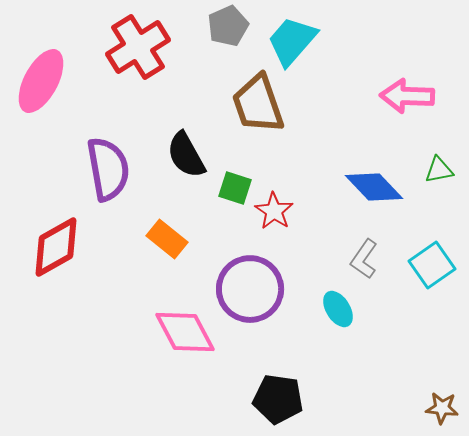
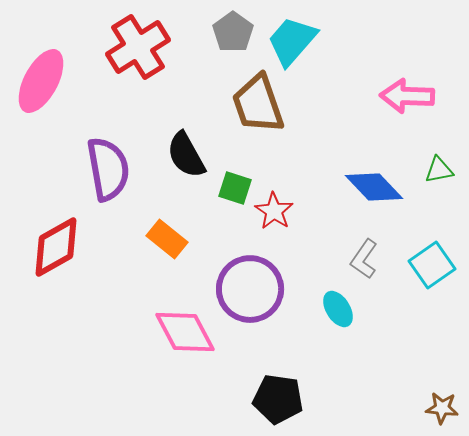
gray pentagon: moved 5 px right, 6 px down; rotated 12 degrees counterclockwise
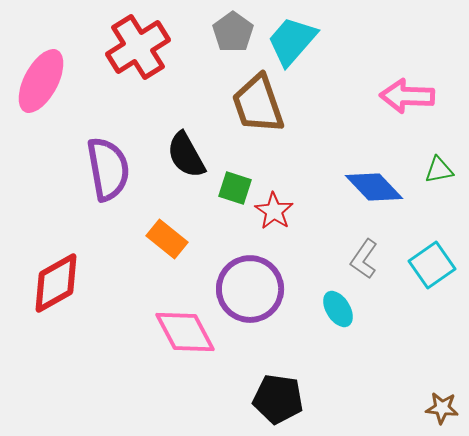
red diamond: moved 36 px down
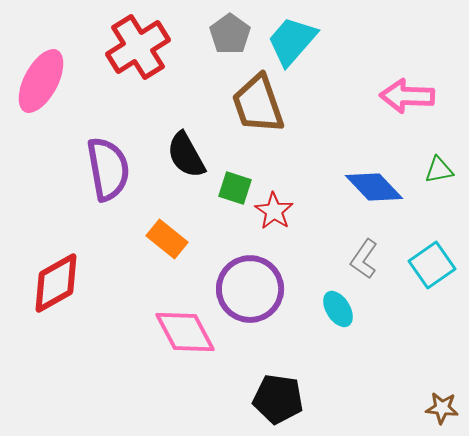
gray pentagon: moved 3 px left, 2 px down
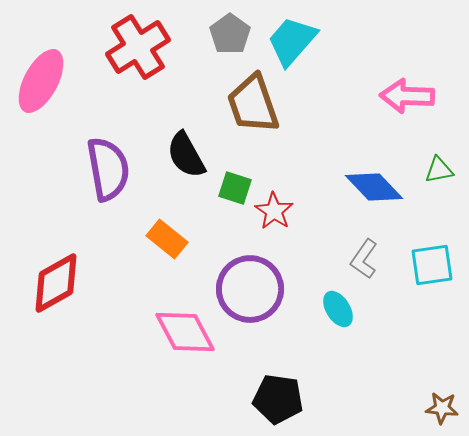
brown trapezoid: moved 5 px left
cyan square: rotated 27 degrees clockwise
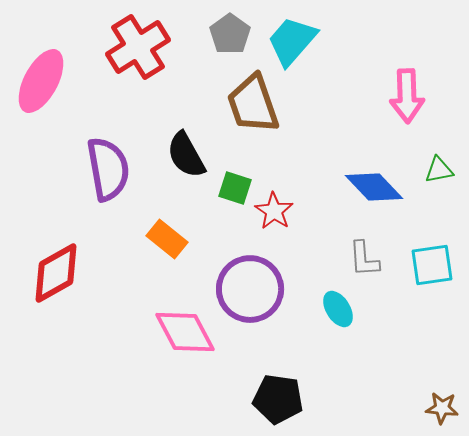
pink arrow: rotated 94 degrees counterclockwise
gray L-shape: rotated 39 degrees counterclockwise
red diamond: moved 10 px up
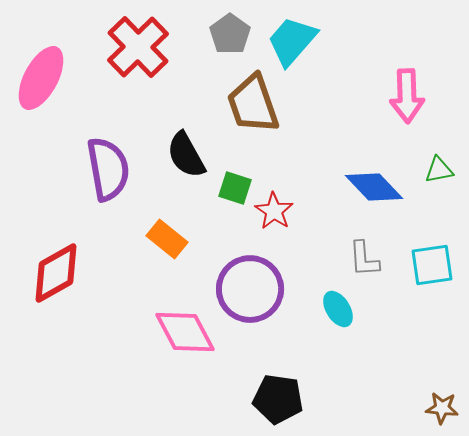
red cross: rotated 12 degrees counterclockwise
pink ellipse: moved 3 px up
